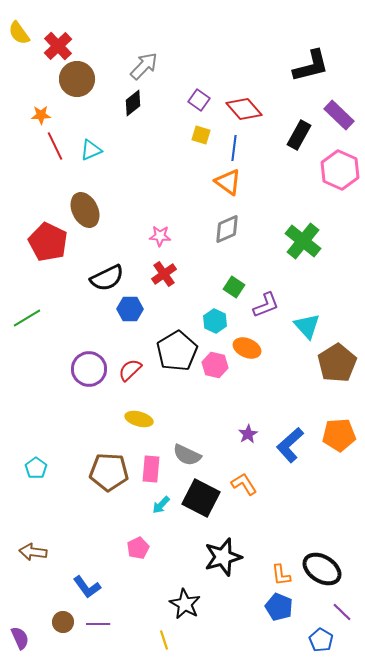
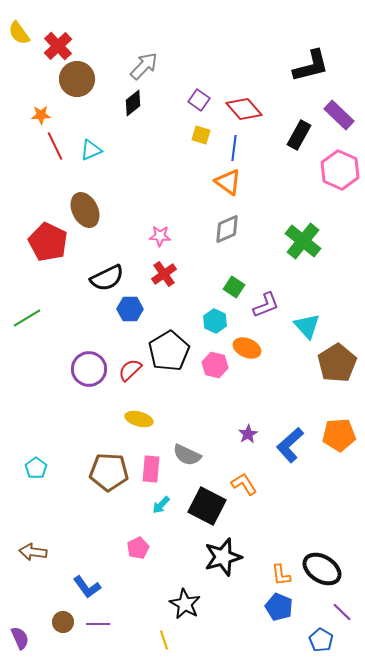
black pentagon at (177, 351): moved 8 px left
black square at (201, 498): moved 6 px right, 8 px down
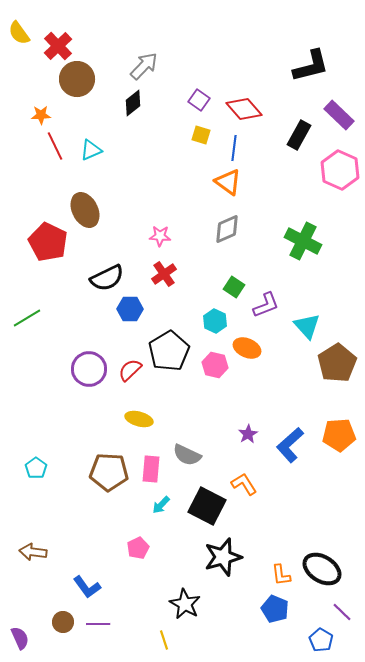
green cross at (303, 241): rotated 12 degrees counterclockwise
blue pentagon at (279, 607): moved 4 px left, 2 px down
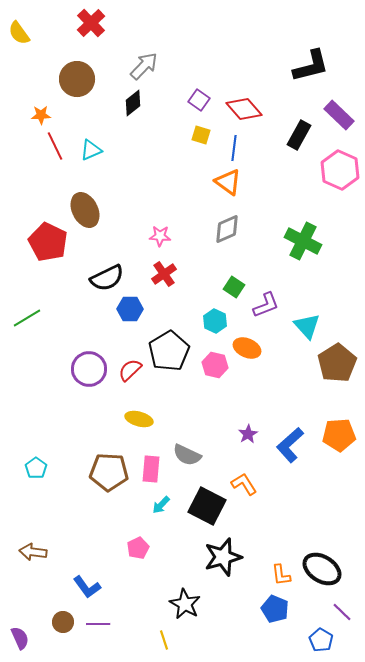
red cross at (58, 46): moved 33 px right, 23 px up
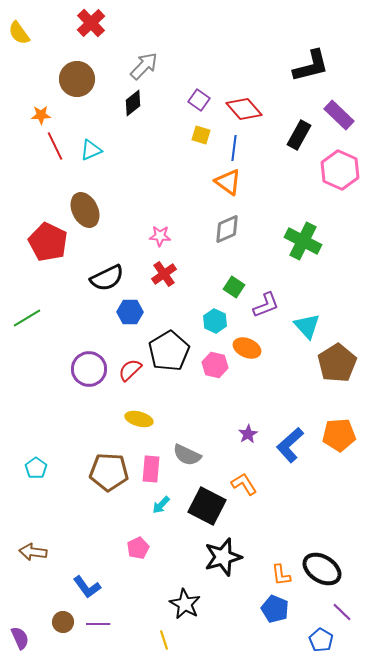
blue hexagon at (130, 309): moved 3 px down
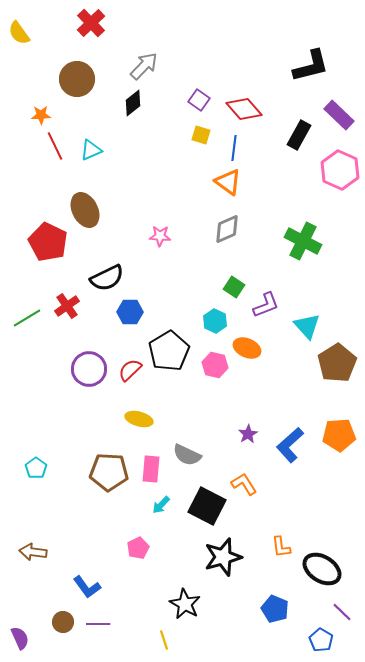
red cross at (164, 274): moved 97 px left, 32 px down
orange L-shape at (281, 575): moved 28 px up
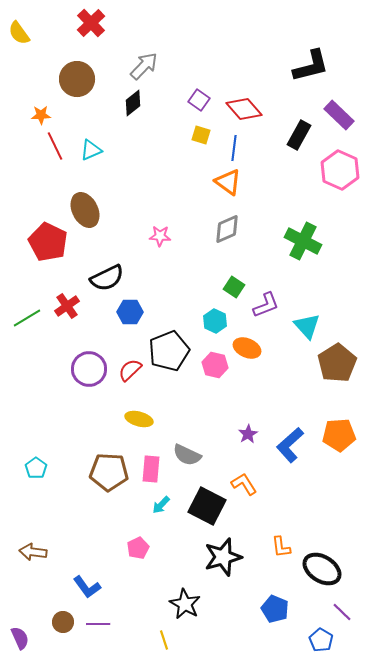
black pentagon at (169, 351): rotated 9 degrees clockwise
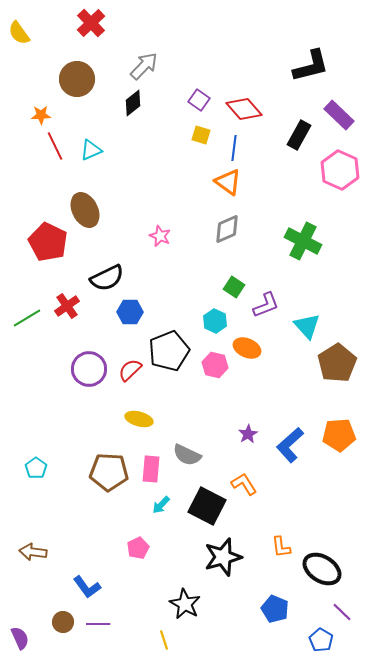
pink star at (160, 236): rotated 20 degrees clockwise
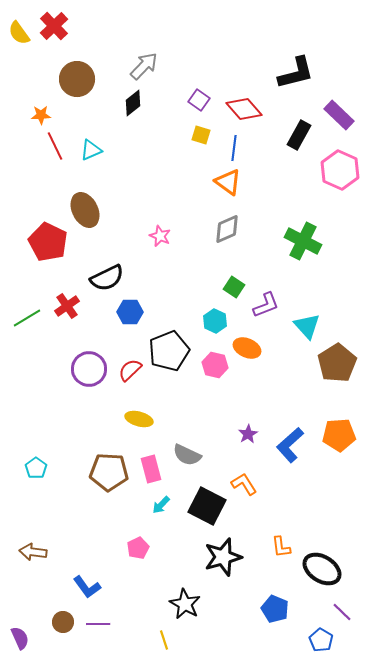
red cross at (91, 23): moved 37 px left, 3 px down
black L-shape at (311, 66): moved 15 px left, 7 px down
pink rectangle at (151, 469): rotated 20 degrees counterclockwise
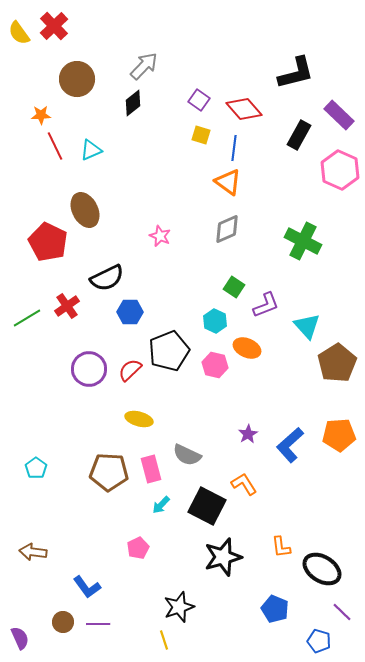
black star at (185, 604): moved 6 px left, 3 px down; rotated 24 degrees clockwise
blue pentagon at (321, 640): moved 2 px left, 1 px down; rotated 15 degrees counterclockwise
